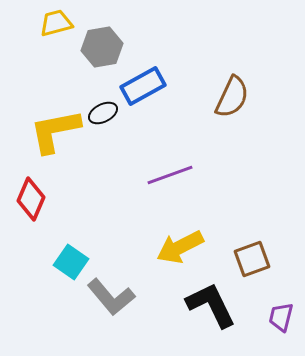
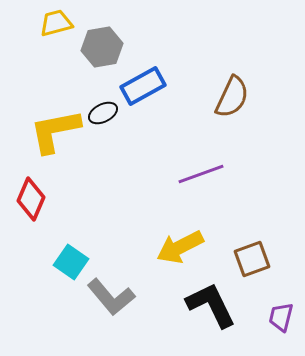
purple line: moved 31 px right, 1 px up
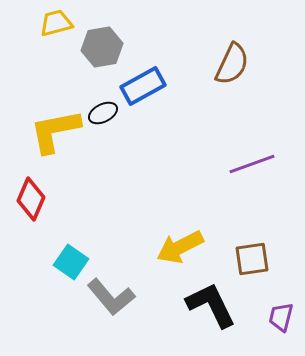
brown semicircle: moved 33 px up
purple line: moved 51 px right, 10 px up
brown square: rotated 12 degrees clockwise
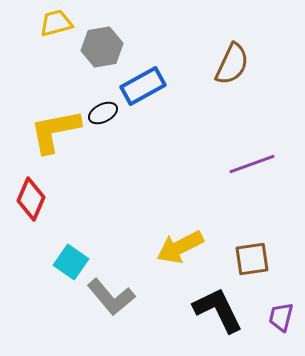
black L-shape: moved 7 px right, 5 px down
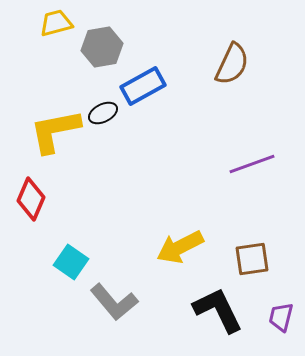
gray L-shape: moved 3 px right, 5 px down
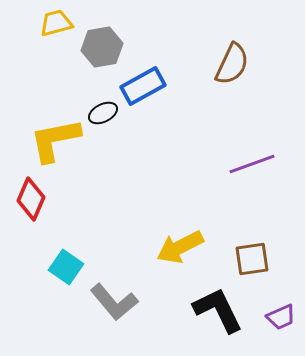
yellow L-shape: moved 9 px down
cyan square: moved 5 px left, 5 px down
purple trapezoid: rotated 128 degrees counterclockwise
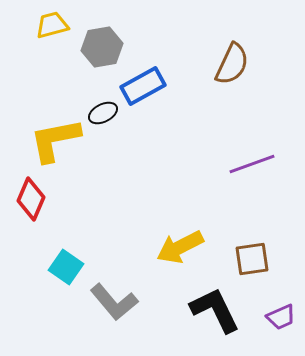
yellow trapezoid: moved 4 px left, 2 px down
black L-shape: moved 3 px left
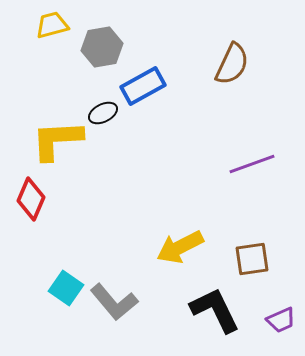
yellow L-shape: moved 2 px right; rotated 8 degrees clockwise
cyan square: moved 21 px down
purple trapezoid: moved 3 px down
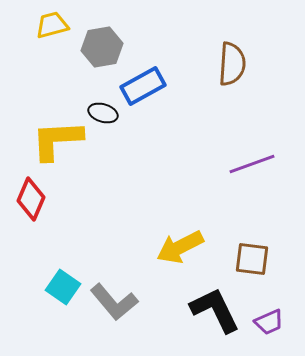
brown semicircle: rotated 21 degrees counterclockwise
black ellipse: rotated 44 degrees clockwise
brown square: rotated 15 degrees clockwise
cyan square: moved 3 px left, 1 px up
purple trapezoid: moved 12 px left, 2 px down
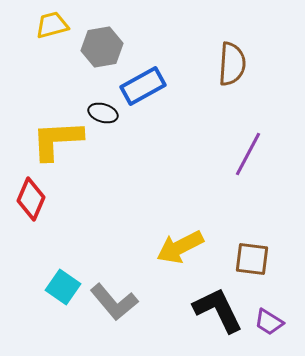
purple line: moved 4 px left, 10 px up; rotated 42 degrees counterclockwise
black L-shape: moved 3 px right
purple trapezoid: rotated 56 degrees clockwise
